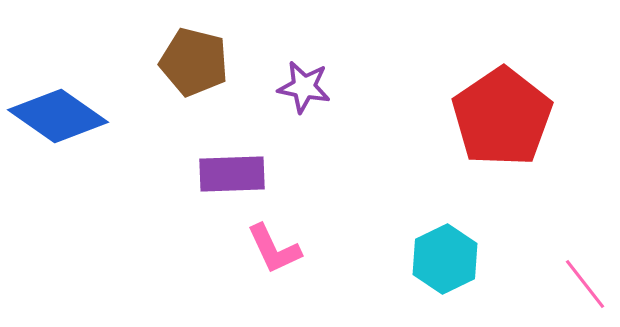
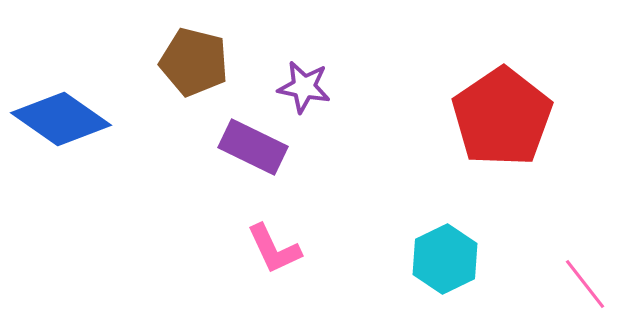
blue diamond: moved 3 px right, 3 px down
purple rectangle: moved 21 px right, 27 px up; rotated 28 degrees clockwise
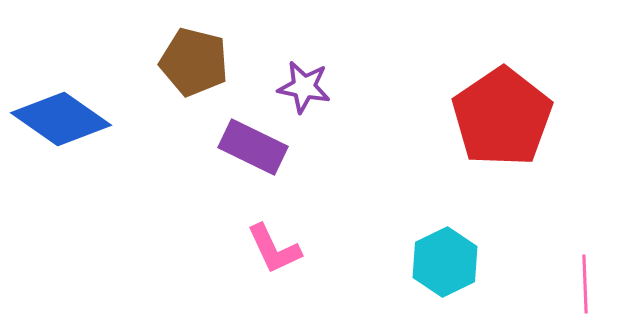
cyan hexagon: moved 3 px down
pink line: rotated 36 degrees clockwise
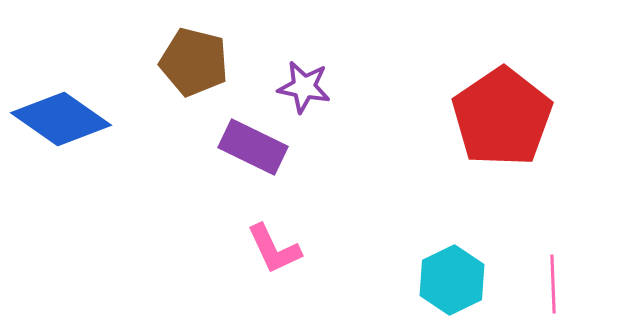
cyan hexagon: moved 7 px right, 18 px down
pink line: moved 32 px left
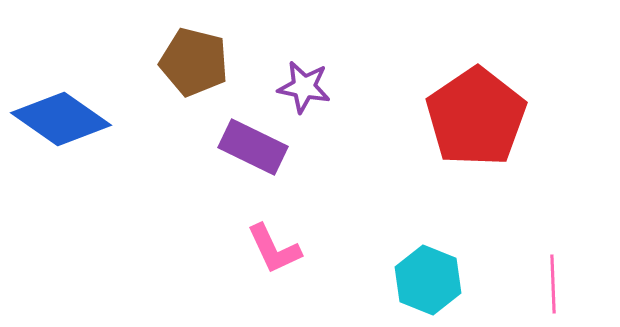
red pentagon: moved 26 px left
cyan hexagon: moved 24 px left; rotated 12 degrees counterclockwise
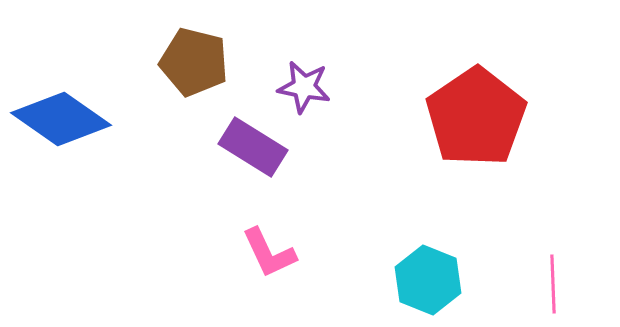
purple rectangle: rotated 6 degrees clockwise
pink L-shape: moved 5 px left, 4 px down
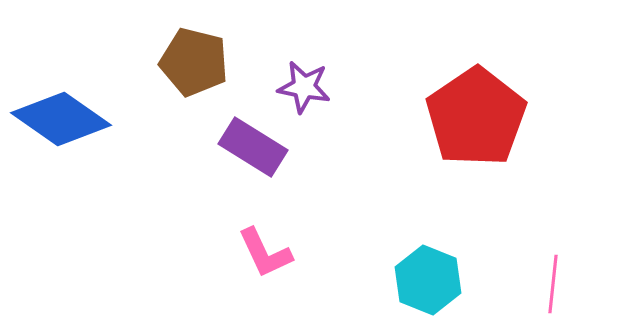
pink L-shape: moved 4 px left
pink line: rotated 8 degrees clockwise
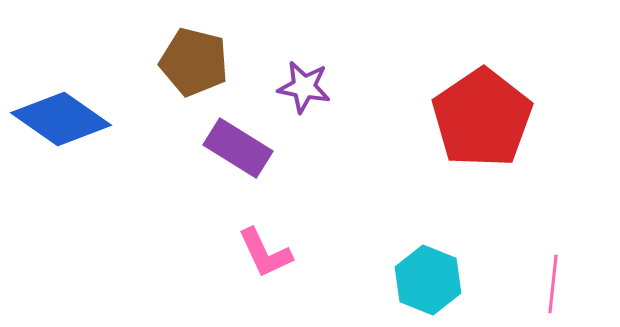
red pentagon: moved 6 px right, 1 px down
purple rectangle: moved 15 px left, 1 px down
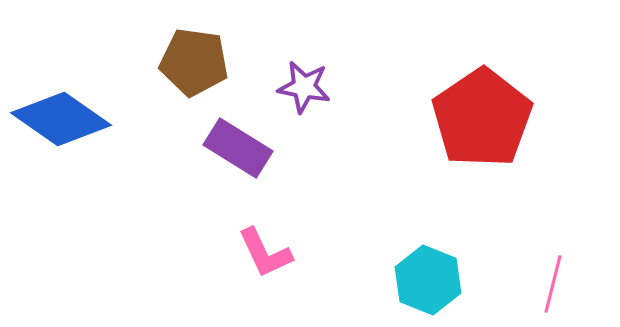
brown pentagon: rotated 6 degrees counterclockwise
pink line: rotated 8 degrees clockwise
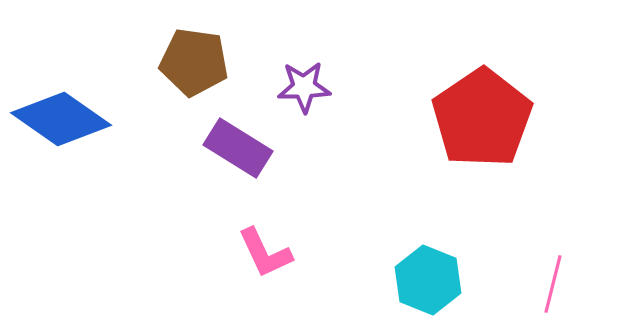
purple star: rotated 12 degrees counterclockwise
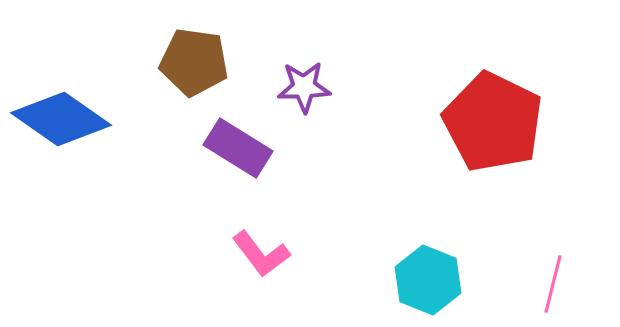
red pentagon: moved 11 px right, 4 px down; rotated 12 degrees counterclockwise
pink L-shape: moved 4 px left, 1 px down; rotated 12 degrees counterclockwise
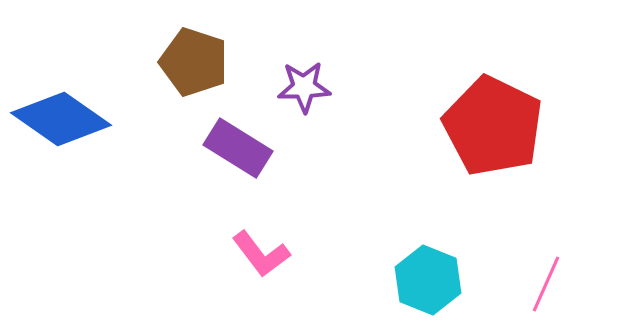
brown pentagon: rotated 10 degrees clockwise
red pentagon: moved 4 px down
pink line: moved 7 px left; rotated 10 degrees clockwise
